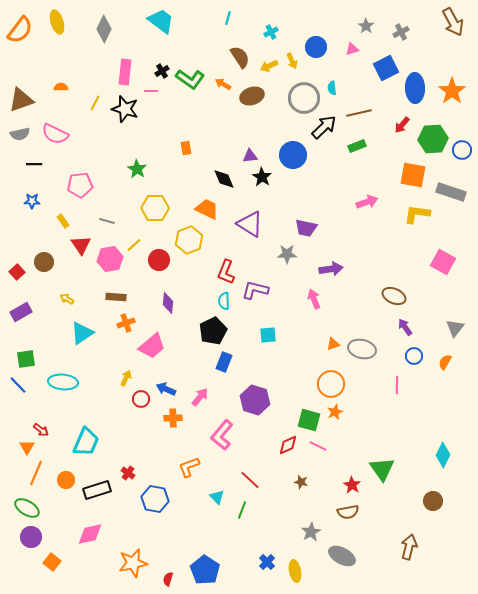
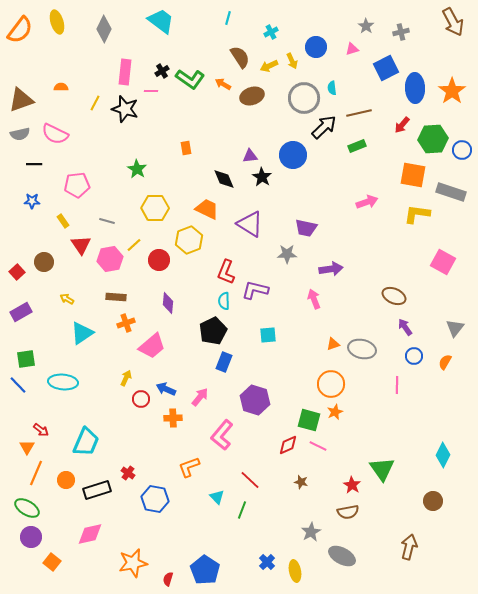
gray cross at (401, 32): rotated 14 degrees clockwise
pink pentagon at (80, 185): moved 3 px left
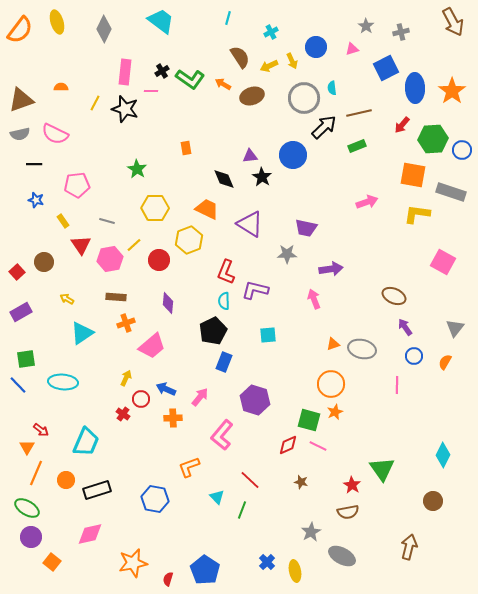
blue star at (32, 201): moved 4 px right, 1 px up; rotated 14 degrees clockwise
red cross at (128, 473): moved 5 px left, 59 px up
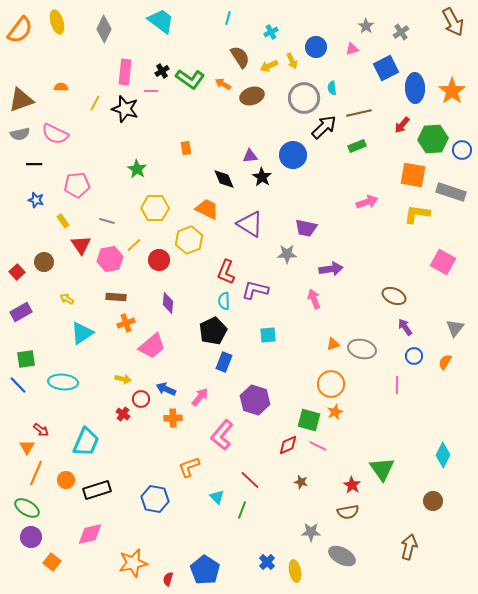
gray cross at (401, 32): rotated 21 degrees counterclockwise
yellow arrow at (126, 378): moved 3 px left, 1 px down; rotated 77 degrees clockwise
gray star at (311, 532): rotated 30 degrees clockwise
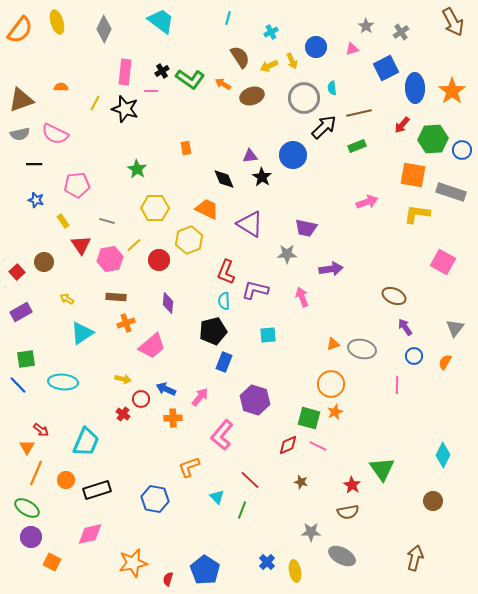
pink arrow at (314, 299): moved 12 px left, 2 px up
black pentagon at (213, 331): rotated 12 degrees clockwise
green square at (309, 420): moved 2 px up
brown arrow at (409, 547): moved 6 px right, 11 px down
orange square at (52, 562): rotated 12 degrees counterclockwise
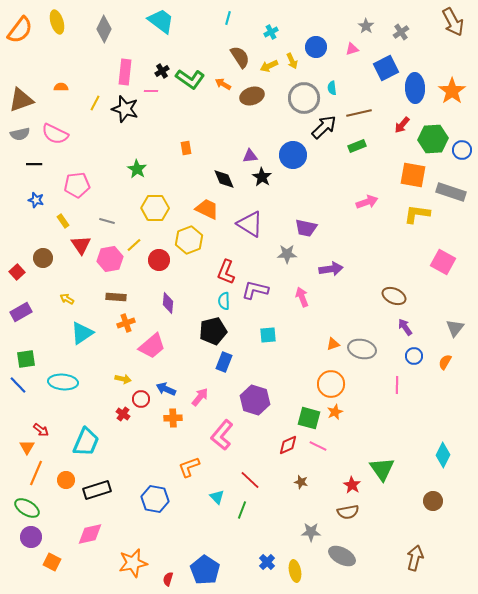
brown circle at (44, 262): moved 1 px left, 4 px up
